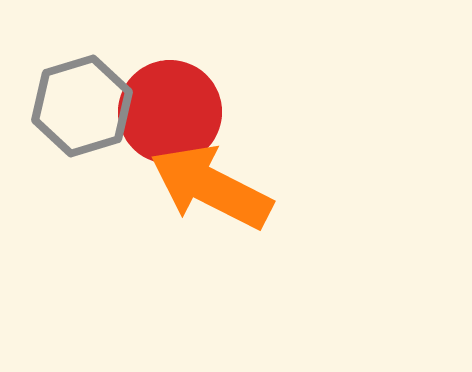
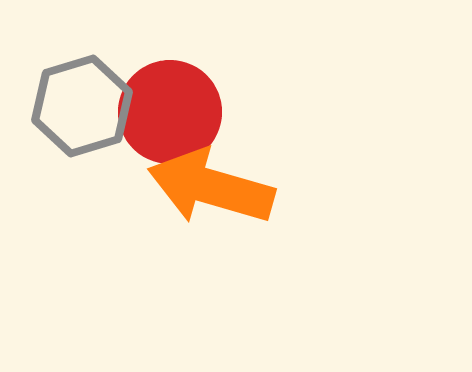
orange arrow: rotated 11 degrees counterclockwise
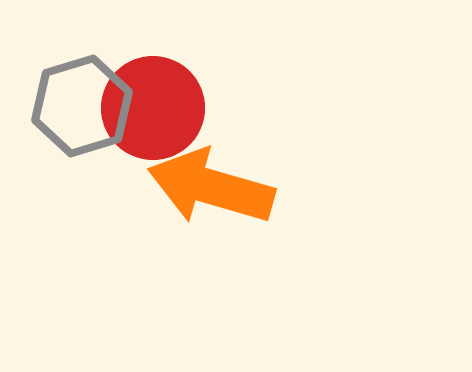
red circle: moved 17 px left, 4 px up
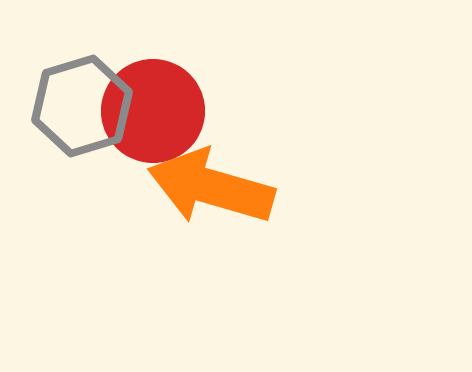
red circle: moved 3 px down
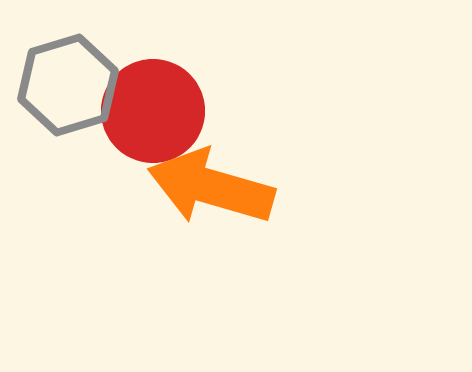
gray hexagon: moved 14 px left, 21 px up
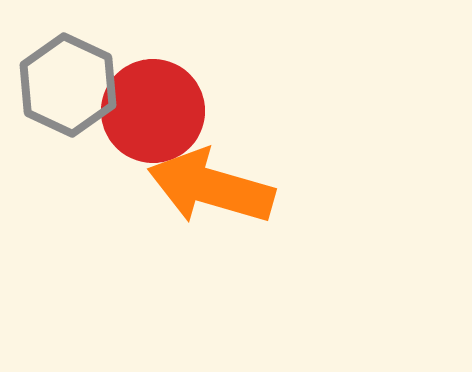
gray hexagon: rotated 18 degrees counterclockwise
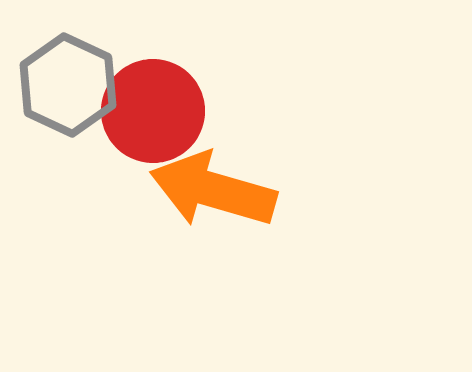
orange arrow: moved 2 px right, 3 px down
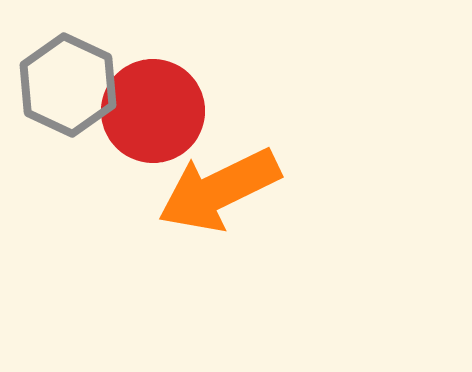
orange arrow: moved 6 px right; rotated 42 degrees counterclockwise
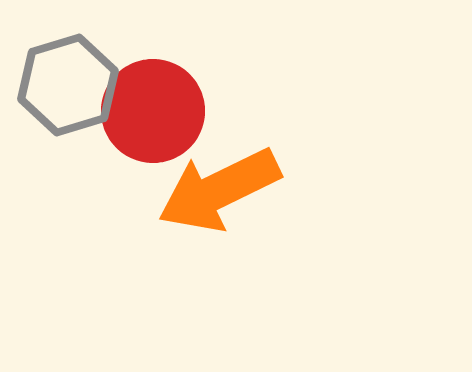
gray hexagon: rotated 18 degrees clockwise
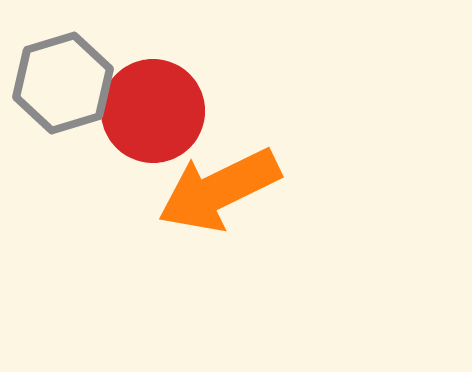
gray hexagon: moved 5 px left, 2 px up
